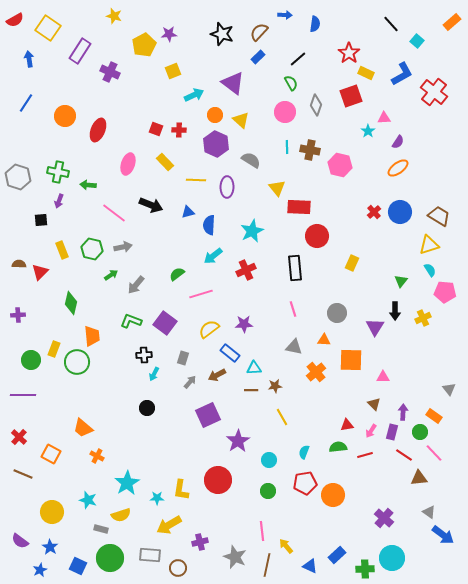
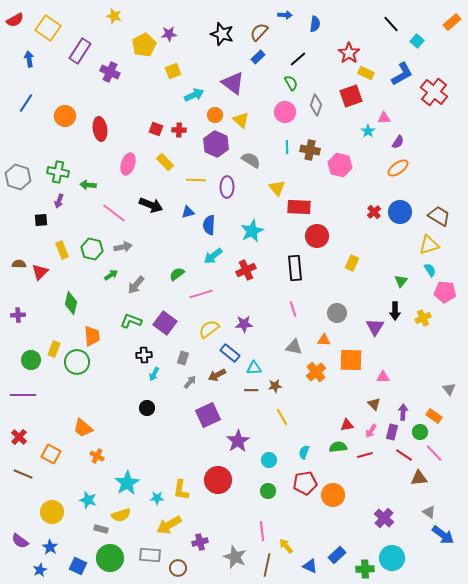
red ellipse at (98, 130): moved 2 px right, 1 px up; rotated 30 degrees counterclockwise
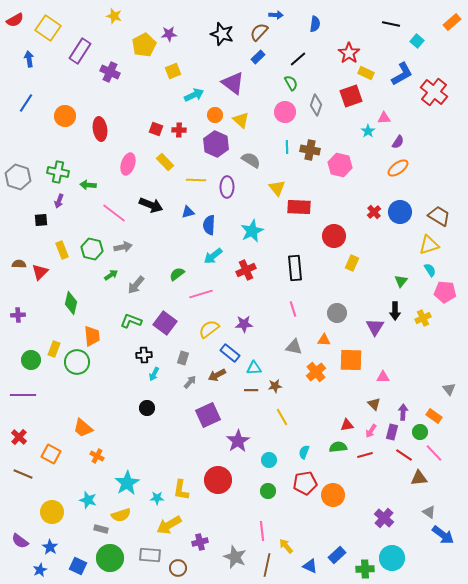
blue arrow at (285, 15): moved 9 px left
black line at (391, 24): rotated 36 degrees counterclockwise
red circle at (317, 236): moved 17 px right
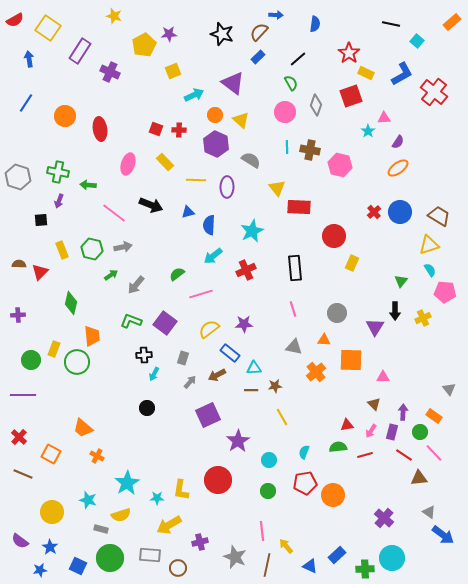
blue star at (40, 570): rotated 16 degrees clockwise
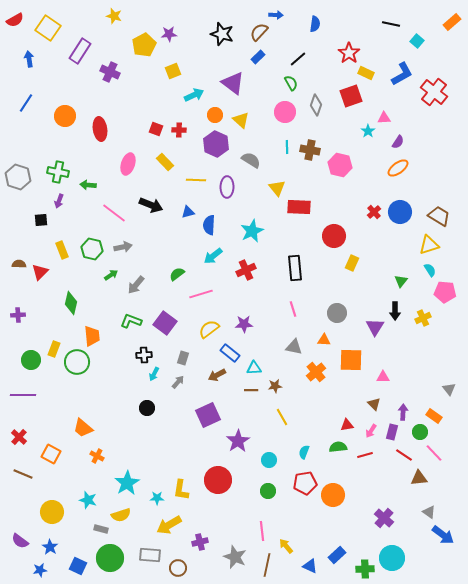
gray arrow at (190, 382): moved 12 px left
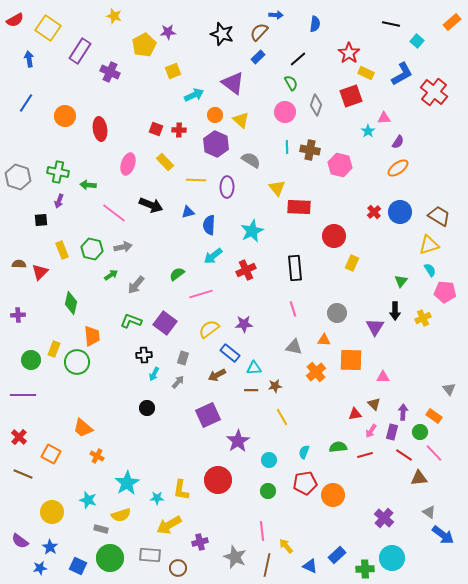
purple star at (169, 34): moved 1 px left, 2 px up
red triangle at (347, 425): moved 8 px right, 11 px up
blue star at (40, 570): moved 2 px up
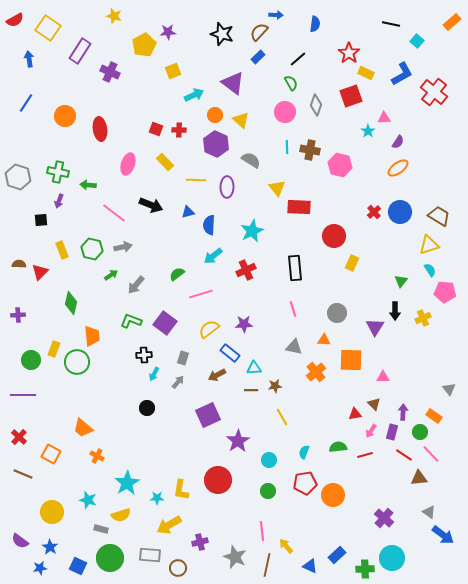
pink line at (434, 453): moved 3 px left, 1 px down
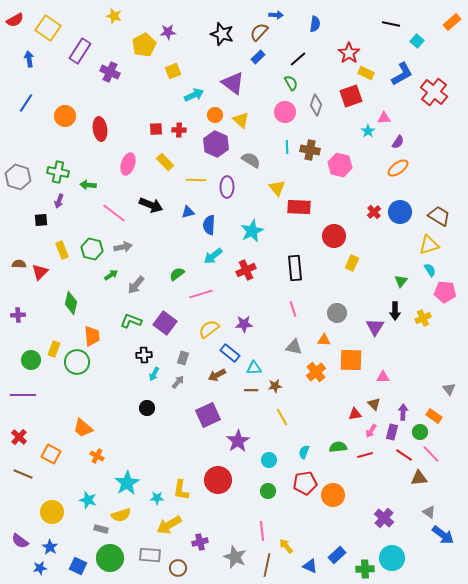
red square at (156, 129): rotated 24 degrees counterclockwise
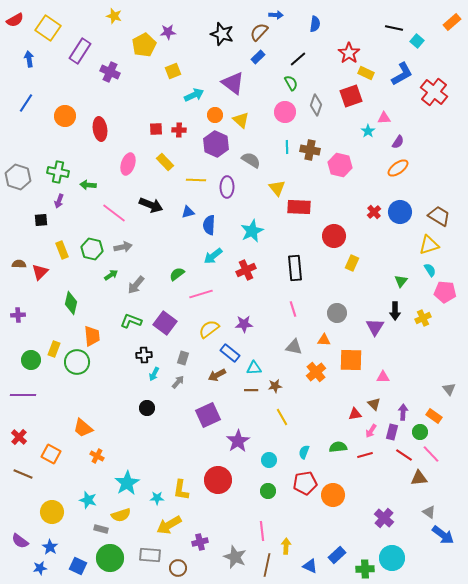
black line at (391, 24): moved 3 px right, 4 px down
yellow arrow at (286, 546): rotated 42 degrees clockwise
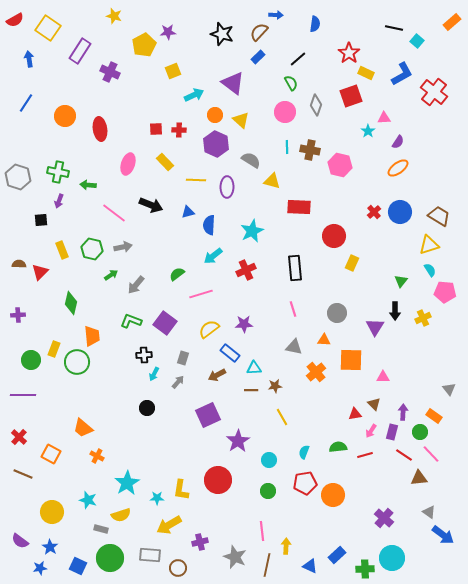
yellow triangle at (277, 188): moved 5 px left, 7 px up; rotated 36 degrees counterclockwise
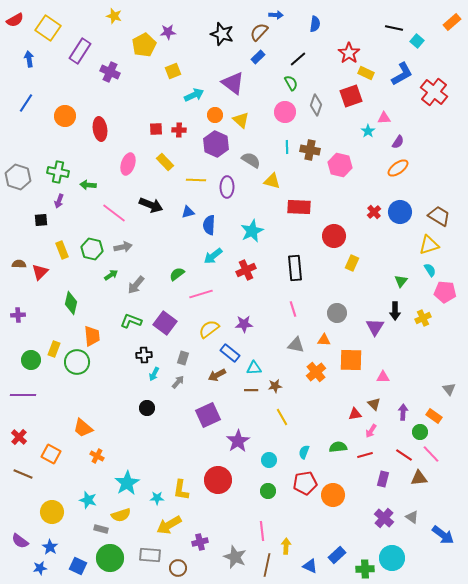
gray triangle at (294, 347): moved 2 px right, 2 px up
purple rectangle at (392, 432): moved 9 px left, 47 px down
gray triangle at (429, 512): moved 17 px left, 5 px down
